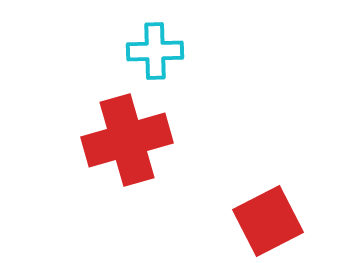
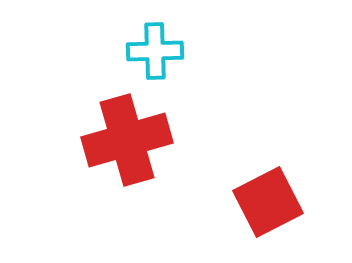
red square: moved 19 px up
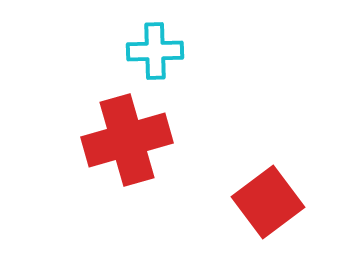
red square: rotated 10 degrees counterclockwise
